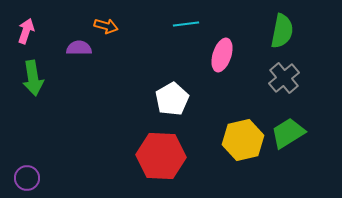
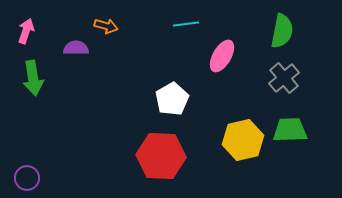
purple semicircle: moved 3 px left
pink ellipse: moved 1 px down; rotated 12 degrees clockwise
green trapezoid: moved 2 px right, 3 px up; rotated 30 degrees clockwise
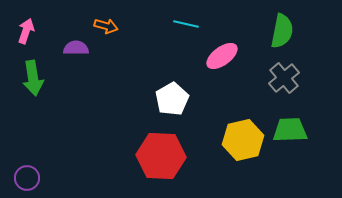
cyan line: rotated 20 degrees clockwise
pink ellipse: rotated 24 degrees clockwise
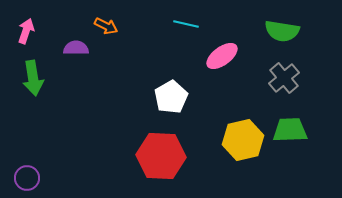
orange arrow: rotated 10 degrees clockwise
green semicircle: rotated 88 degrees clockwise
white pentagon: moved 1 px left, 2 px up
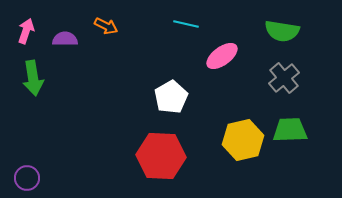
purple semicircle: moved 11 px left, 9 px up
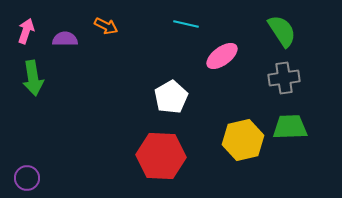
green semicircle: rotated 132 degrees counterclockwise
gray cross: rotated 32 degrees clockwise
green trapezoid: moved 3 px up
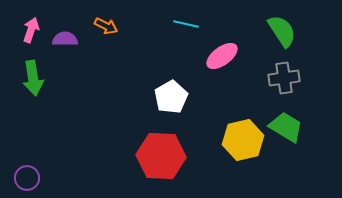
pink arrow: moved 5 px right, 1 px up
green trapezoid: moved 4 px left; rotated 33 degrees clockwise
